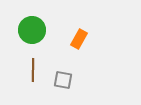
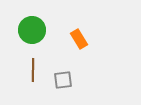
orange rectangle: rotated 60 degrees counterclockwise
gray square: rotated 18 degrees counterclockwise
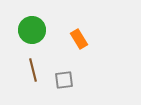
brown line: rotated 15 degrees counterclockwise
gray square: moved 1 px right
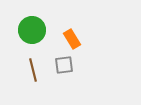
orange rectangle: moved 7 px left
gray square: moved 15 px up
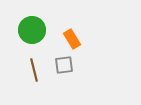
brown line: moved 1 px right
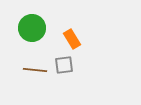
green circle: moved 2 px up
brown line: moved 1 px right; rotated 70 degrees counterclockwise
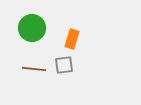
orange rectangle: rotated 48 degrees clockwise
brown line: moved 1 px left, 1 px up
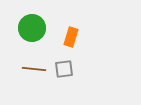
orange rectangle: moved 1 px left, 2 px up
gray square: moved 4 px down
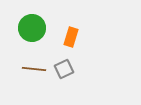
gray square: rotated 18 degrees counterclockwise
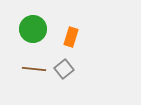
green circle: moved 1 px right, 1 px down
gray square: rotated 12 degrees counterclockwise
